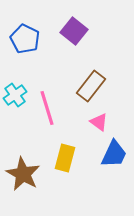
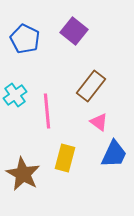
pink line: moved 3 px down; rotated 12 degrees clockwise
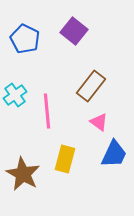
yellow rectangle: moved 1 px down
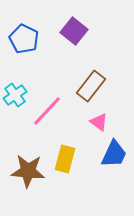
blue pentagon: moved 1 px left
pink line: rotated 48 degrees clockwise
brown star: moved 5 px right, 3 px up; rotated 24 degrees counterclockwise
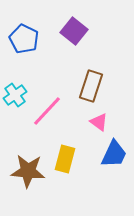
brown rectangle: rotated 20 degrees counterclockwise
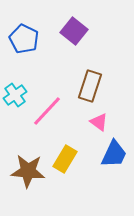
brown rectangle: moved 1 px left
yellow rectangle: rotated 16 degrees clockwise
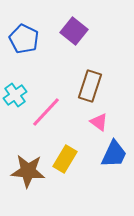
pink line: moved 1 px left, 1 px down
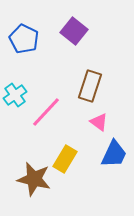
brown star: moved 6 px right, 8 px down; rotated 8 degrees clockwise
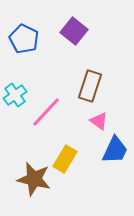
pink triangle: moved 1 px up
blue trapezoid: moved 1 px right, 4 px up
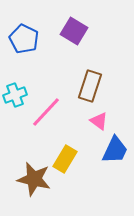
purple square: rotated 8 degrees counterclockwise
cyan cross: rotated 15 degrees clockwise
